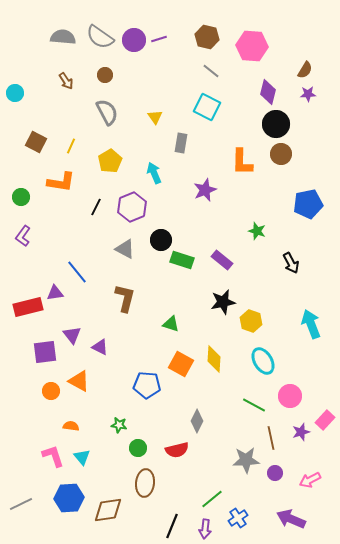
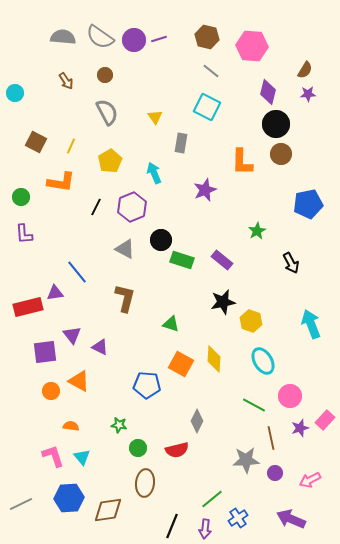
green star at (257, 231): rotated 24 degrees clockwise
purple L-shape at (23, 236): moved 1 px right, 2 px up; rotated 40 degrees counterclockwise
purple star at (301, 432): moved 1 px left, 4 px up
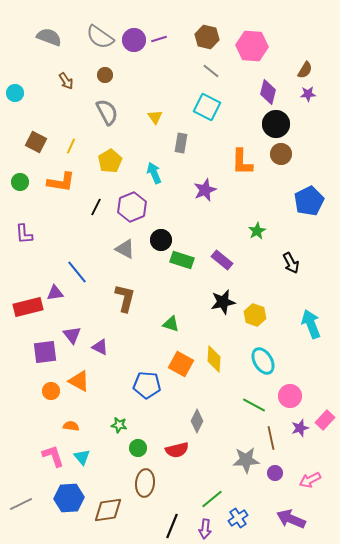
gray semicircle at (63, 37): moved 14 px left; rotated 15 degrees clockwise
green circle at (21, 197): moved 1 px left, 15 px up
blue pentagon at (308, 204): moved 1 px right, 3 px up; rotated 16 degrees counterclockwise
yellow hexagon at (251, 321): moved 4 px right, 6 px up
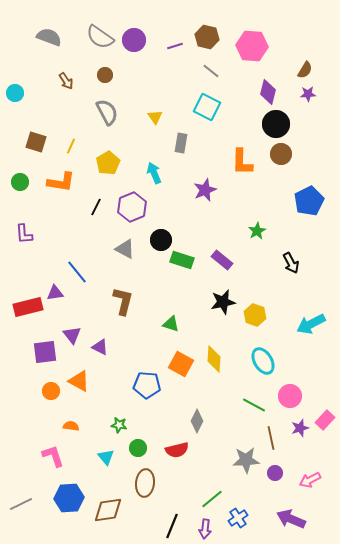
purple line at (159, 39): moved 16 px right, 7 px down
brown square at (36, 142): rotated 10 degrees counterclockwise
yellow pentagon at (110, 161): moved 2 px left, 2 px down
brown L-shape at (125, 298): moved 2 px left, 3 px down
cyan arrow at (311, 324): rotated 96 degrees counterclockwise
cyan triangle at (82, 457): moved 24 px right
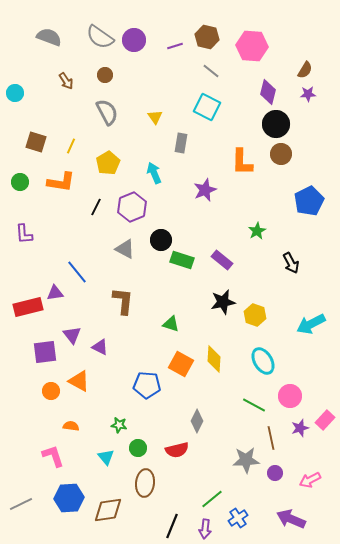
brown L-shape at (123, 301): rotated 8 degrees counterclockwise
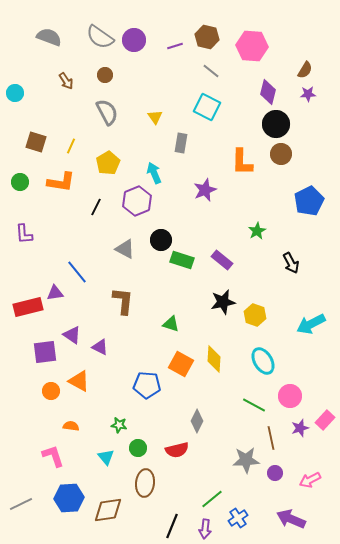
purple hexagon at (132, 207): moved 5 px right, 6 px up
purple triangle at (72, 335): rotated 18 degrees counterclockwise
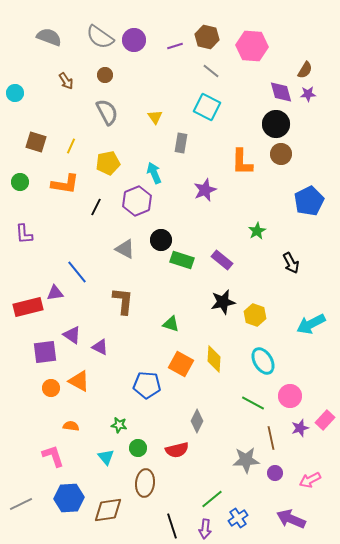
purple diamond at (268, 92): moved 13 px right; rotated 30 degrees counterclockwise
yellow pentagon at (108, 163): rotated 20 degrees clockwise
orange L-shape at (61, 182): moved 4 px right, 2 px down
orange circle at (51, 391): moved 3 px up
green line at (254, 405): moved 1 px left, 2 px up
black line at (172, 526): rotated 40 degrees counterclockwise
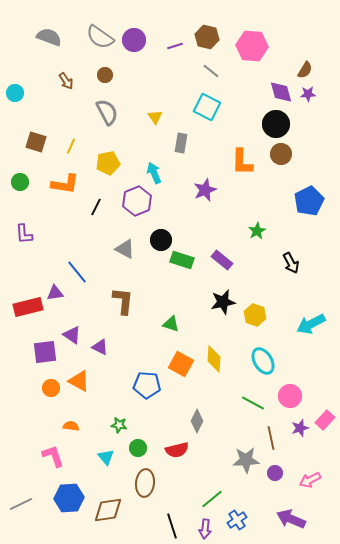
blue cross at (238, 518): moved 1 px left, 2 px down
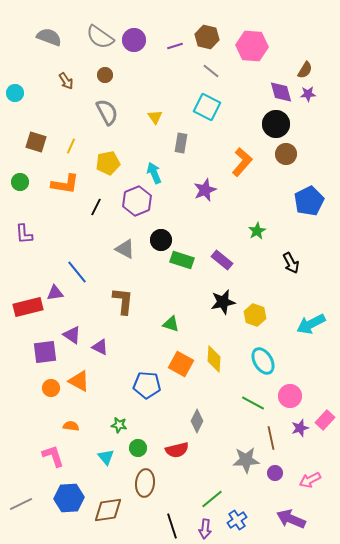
brown circle at (281, 154): moved 5 px right
orange L-shape at (242, 162): rotated 140 degrees counterclockwise
